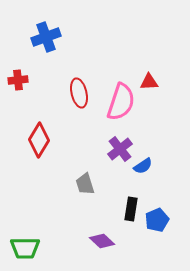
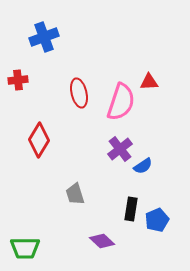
blue cross: moved 2 px left
gray trapezoid: moved 10 px left, 10 px down
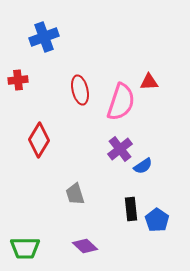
red ellipse: moved 1 px right, 3 px up
black rectangle: rotated 15 degrees counterclockwise
blue pentagon: rotated 15 degrees counterclockwise
purple diamond: moved 17 px left, 5 px down
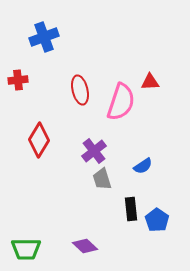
red triangle: moved 1 px right
purple cross: moved 26 px left, 2 px down
gray trapezoid: moved 27 px right, 15 px up
green trapezoid: moved 1 px right, 1 px down
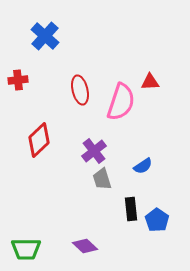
blue cross: moved 1 px right, 1 px up; rotated 28 degrees counterclockwise
red diamond: rotated 16 degrees clockwise
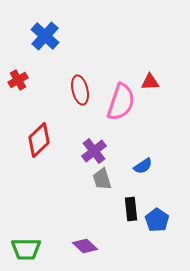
red cross: rotated 24 degrees counterclockwise
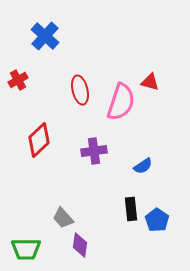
red triangle: rotated 18 degrees clockwise
purple cross: rotated 30 degrees clockwise
gray trapezoid: moved 39 px left, 39 px down; rotated 25 degrees counterclockwise
purple diamond: moved 5 px left, 1 px up; rotated 55 degrees clockwise
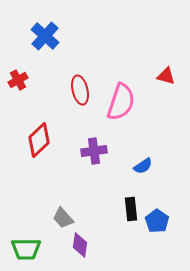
red triangle: moved 16 px right, 6 px up
blue pentagon: moved 1 px down
